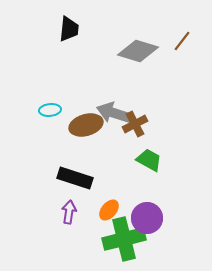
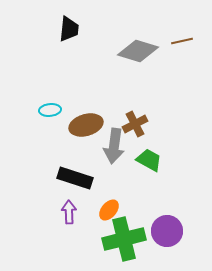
brown line: rotated 40 degrees clockwise
gray arrow: moved 33 px down; rotated 100 degrees counterclockwise
purple arrow: rotated 10 degrees counterclockwise
purple circle: moved 20 px right, 13 px down
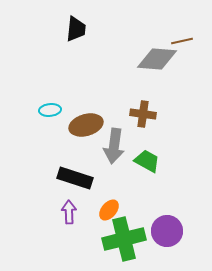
black trapezoid: moved 7 px right
gray diamond: moved 19 px right, 8 px down; rotated 12 degrees counterclockwise
brown cross: moved 8 px right, 10 px up; rotated 35 degrees clockwise
green trapezoid: moved 2 px left, 1 px down
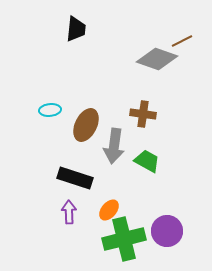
brown line: rotated 15 degrees counterclockwise
gray diamond: rotated 15 degrees clockwise
brown ellipse: rotated 48 degrees counterclockwise
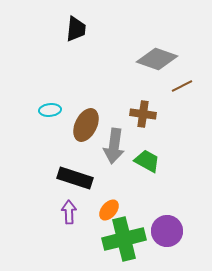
brown line: moved 45 px down
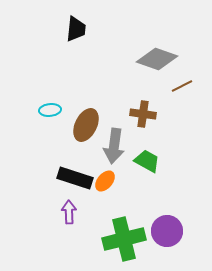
orange ellipse: moved 4 px left, 29 px up
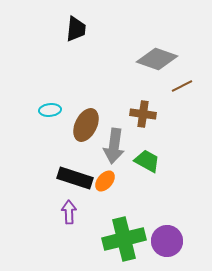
purple circle: moved 10 px down
